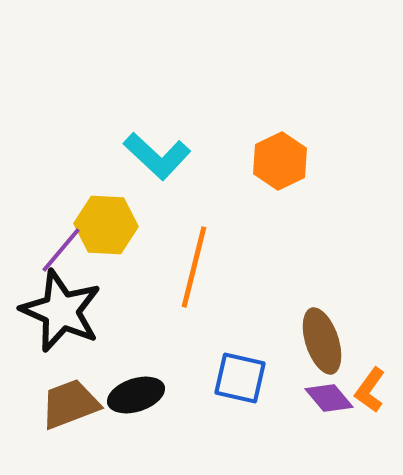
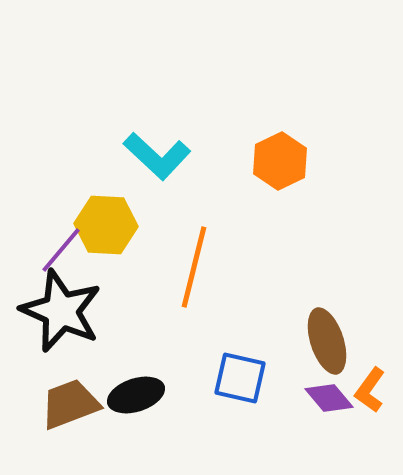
brown ellipse: moved 5 px right
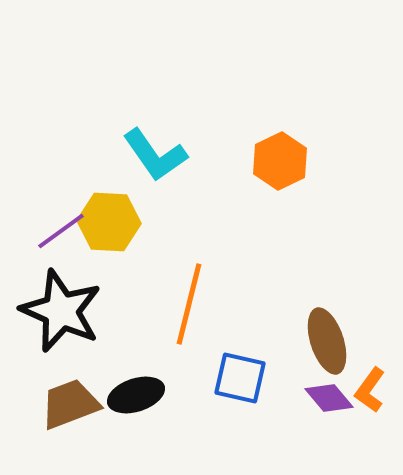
cyan L-shape: moved 2 px left, 1 px up; rotated 12 degrees clockwise
yellow hexagon: moved 3 px right, 3 px up
purple line: moved 19 px up; rotated 14 degrees clockwise
orange line: moved 5 px left, 37 px down
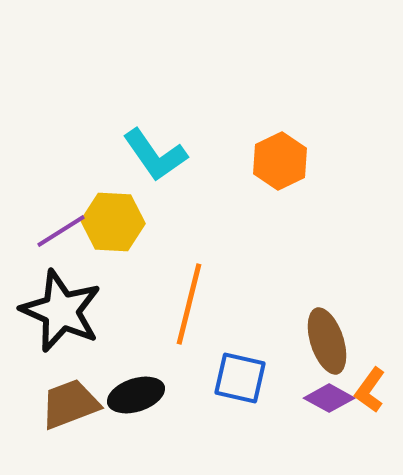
yellow hexagon: moved 4 px right
purple line: rotated 4 degrees clockwise
purple diamond: rotated 21 degrees counterclockwise
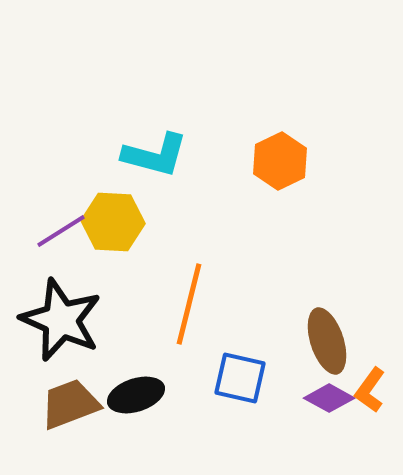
cyan L-shape: rotated 40 degrees counterclockwise
black star: moved 9 px down
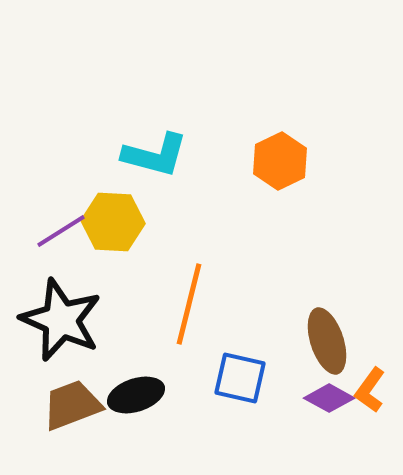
brown trapezoid: moved 2 px right, 1 px down
